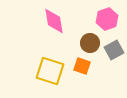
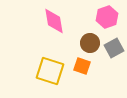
pink hexagon: moved 2 px up
gray square: moved 2 px up
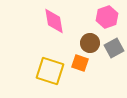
orange square: moved 2 px left, 3 px up
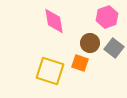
gray square: rotated 24 degrees counterclockwise
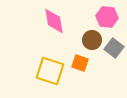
pink hexagon: rotated 25 degrees clockwise
brown circle: moved 2 px right, 3 px up
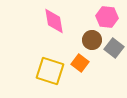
orange square: rotated 18 degrees clockwise
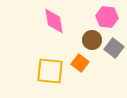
yellow square: rotated 12 degrees counterclockwise
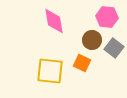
orange square: moved 2 px right; rotated 12 degrees counterclockwise
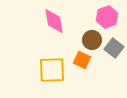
pink hexagon: rotated 25 degrees counterclockwise
orange square: moved 3 px up
yellow square: moved 2 px right, 1 px up; rotated 8 degrees counterclockwise
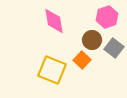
orange square: rotated 18 degrees clockwise
yellow square: rotated 24 degrees clockwise
